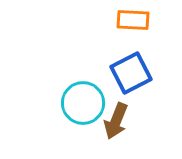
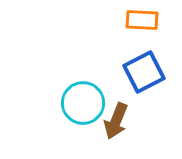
orange rectangle: moved 9 px right
blue square: moved 13 px right, 1 px up
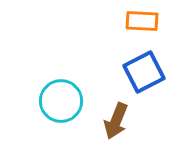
orange rectangle: moved 1 px down
cyan circle: moved 22 px left, 2 px up
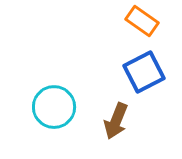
orange rectangle: rotated 32 degrees clockwise
cyan circle: moved 7 px left, 6 px down
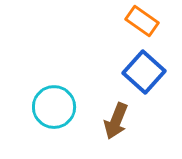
blue square: rotated 21 degrees counterclockwise
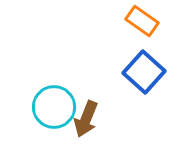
brown arrow: moved 30 px left, 2 px up
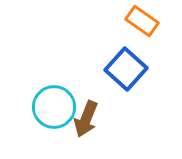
blue square: moved 18 px left, 3 px up
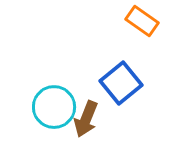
blue square: moved 5 px left, 14 px down; rotated 9 degrees clockwise
